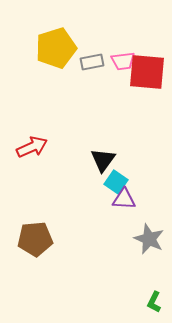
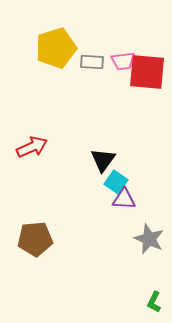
gray rectangle: rotated 15 degrees clockwise
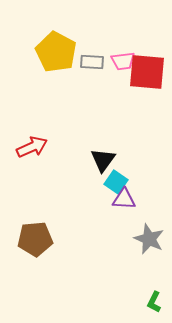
yellow pentagon: moved 4 px down; rotated 27 degrees counterclockwise
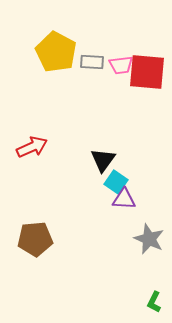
pink trapezoid: moved 2 px left, 4 px down
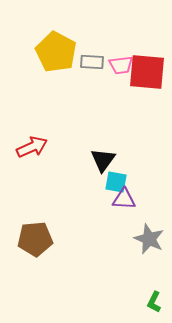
cyan square: rotated 25 degrees counterclockwise
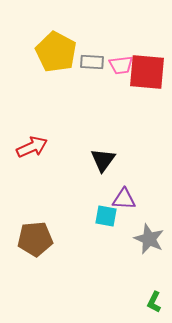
cyan square: moved 10 px left, 34 px down
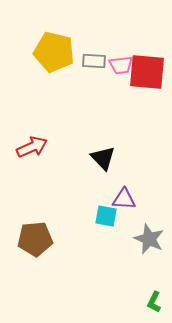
yellow pentagon: moved 2 px left; rotated 15 degrees counterclockwise
gray rectangle: moved 2 px right, 1 px up
black triangle: moved 2 px up; rotated 20 degrees counterclockwise
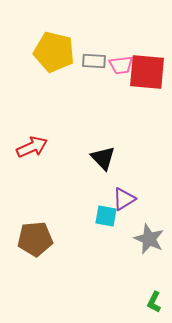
purple triangle: rotated 35 degrees counterclockwise
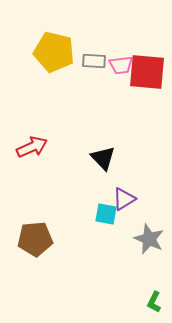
cyan square: moved 2 px up
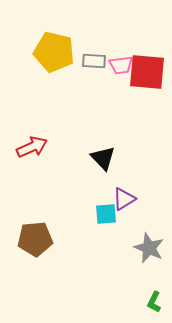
cyan square: rotated 15 degrees counterclockwise
gray star: moved 9 px down
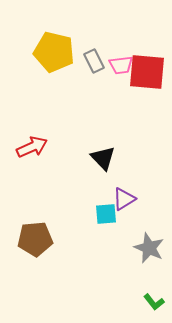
gray rectangle: rotated 60 degrees clockwise
green L-shape: rotated 65 degrees counterclockwise
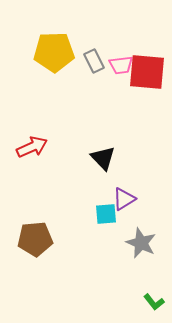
yellow pentagon: rotated 15 degrees counterclockwise
gray star: moved 8 px left, 5 px up
